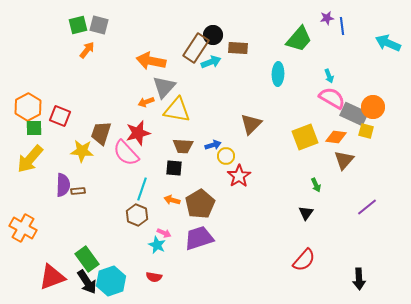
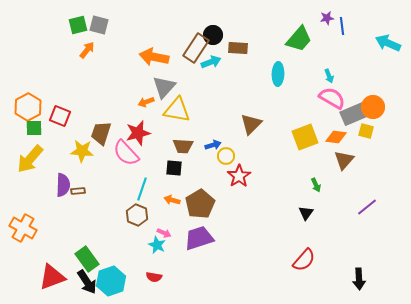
orange arrow at (151, 61): moved 3 px right, 4 px up
gray rectangle at (354, 114): rotated 48 degrees counterclockwise
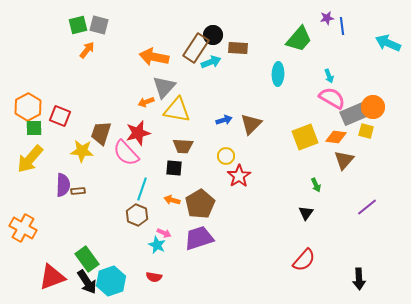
blue arrow at (213, 145): moved 11 px right, 25 px up
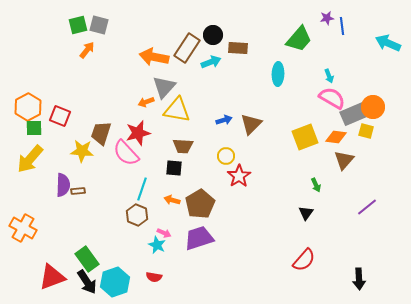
brown rectangle at (196, 48): moved 9 px left
cyan hexagon at (111, 281): moved 4 px right, 1 px down
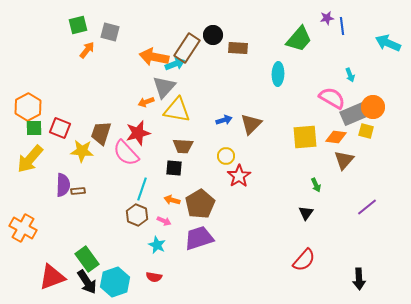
gray square at (99, 25): moved 11 px right, 7 px down
cyan arrow at (211, 62): moved 36 px left, 2 px down
cyan arrow at (329, 76): moved 21 px right, 1 px up
red square at (60, 116): moved 12 px down
yellow square at (305, 137): rotated 16 degrees clockwise
pink arrow at (164, 233): moved 12 px up
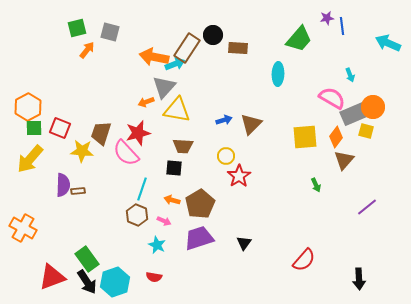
green square at (78, 25): moved 1 px left, 3 px down
orange diamond at (336, 137): rotated 60 degrees counterclockwise
black triangle at (306, 213): moved 62 px left, 30 px down
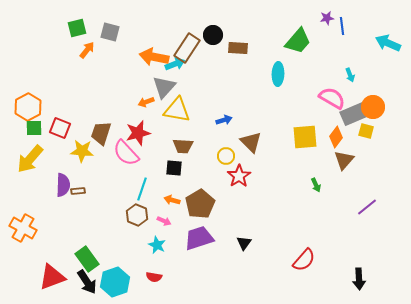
green trapezoid at (299, 39): moved 1 px left, 2 px down
brown triangle at (251, 124): moved 18 px down; rotated 30 degrees counterclockwise
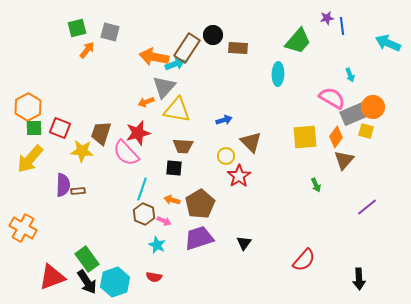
brown hexagon at (137, 215): moved 7 px right, 1 px up
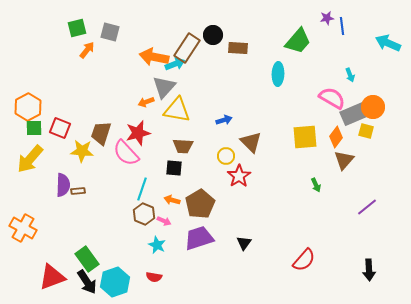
black arrow at (359, 279): moved 10 px right, 9 px up
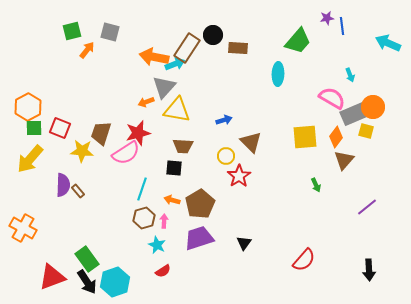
green square at (77, 28): moved 5 px left, 3 px down
pink semicircle at (126, 153): rotated 80 degrees counterclockwise
brown rectangle at (78, 191): rotated 56 degrees clockwise
brown hexagon at (144, 214): moved 4 px down; rotated 20 degrees clockwise
pink arrow at (164, 221): rotated 112 degrees counterclockwise
red semicircle at (154, 277): moved 9 px right, 6 px up; rotated 42 degrees counterclockwise
